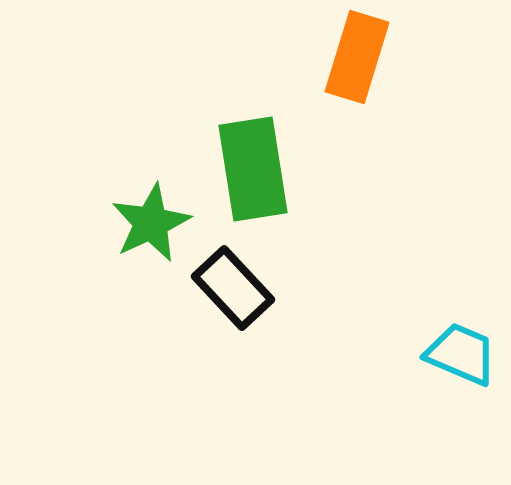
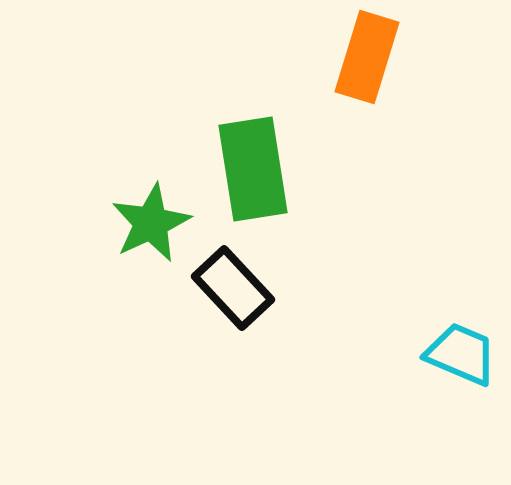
orange rectangle: moved 10 px right
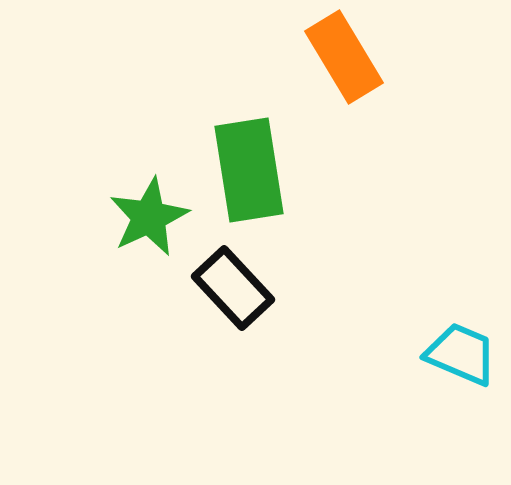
orange rectangle: moved 23 px left; rotated 48 degrees counterclockwise
green rectangle: moved 4 px left, 1 px down
green star: moved 2 px left, 6 px up
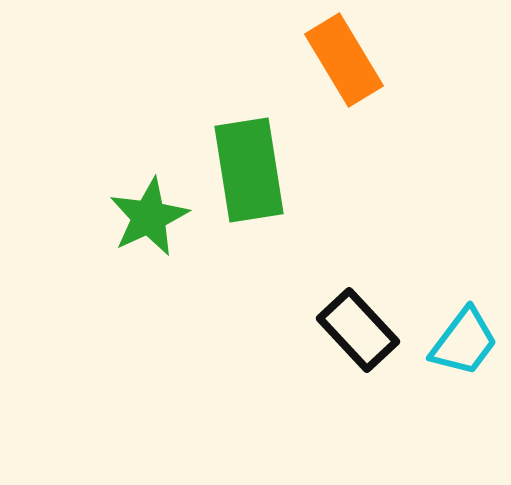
orange rectangle: moved 3 px down
black rectangle: moved 125 px right, 42 px down
cyan trapezoid: moved 3 px right, 12 px up; rotated 104 degrees clockwise
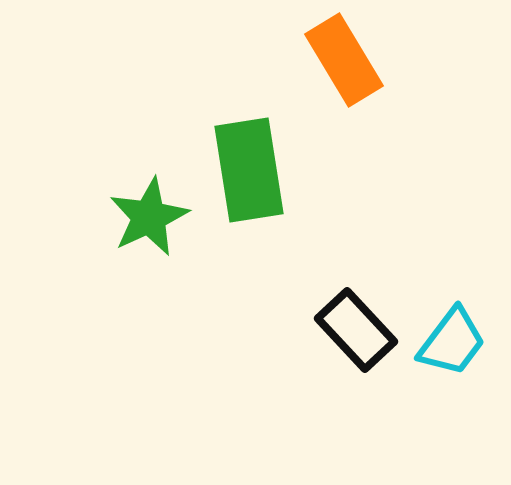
black rectangle: moved 2 px left
cyan trapezoid: moved 12 px left
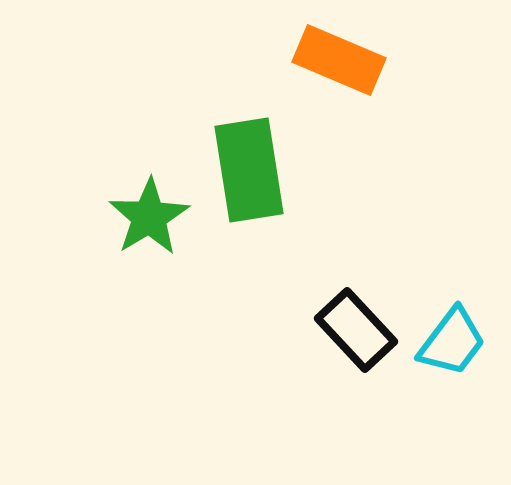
orange rectangle: moved 5 px left; rotated 36 degrees counterclockwise
green star: rotated 6 degrees counterclockwise
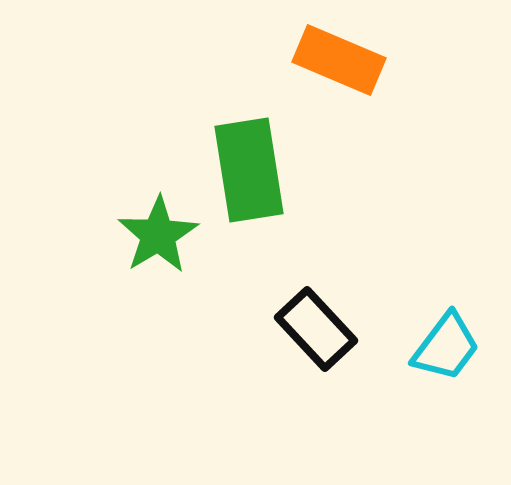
green star: moved 9 px right, 18 px down
black rectangle: moved 40 px left, 1 px up
cyan trapezoid: moved 6 px left, 5 px down
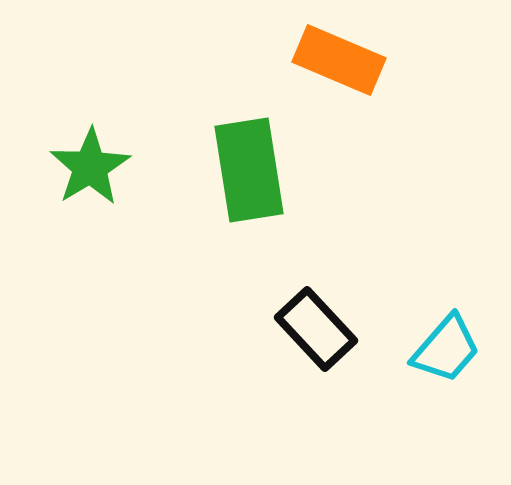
green star: moved 68 px left, 68 px up
cyan trapezoid: moved 2 px down; rotated 4 degrees clockwise
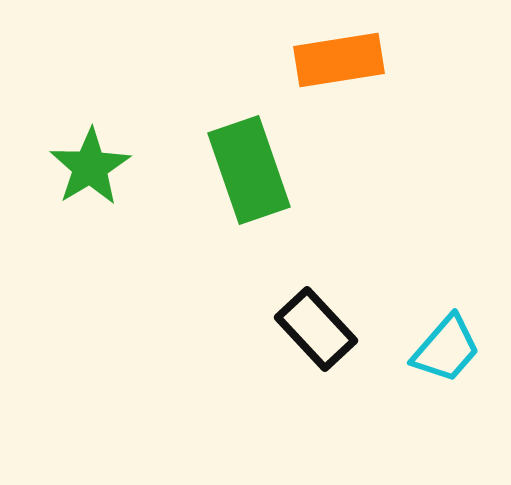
orange rectangle: rotated 32 degrees counterclockwise
green rectangle: rotated 10 degrees counterclockwise
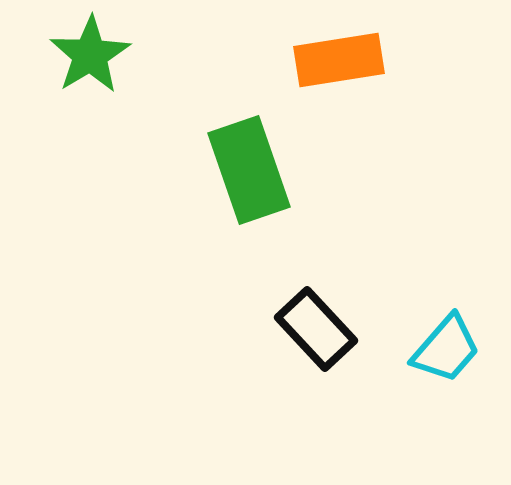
green star: moved 112 px up
